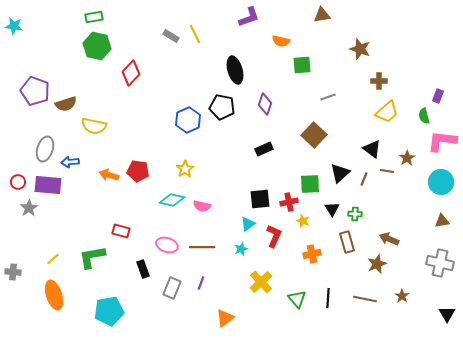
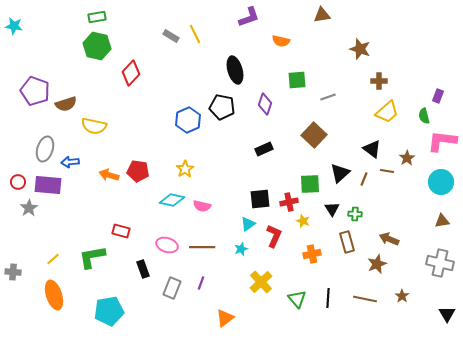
green rectangle at (94, 17): moved 3 px right
green square at (302, 65): moved 5 px left, 15 px down
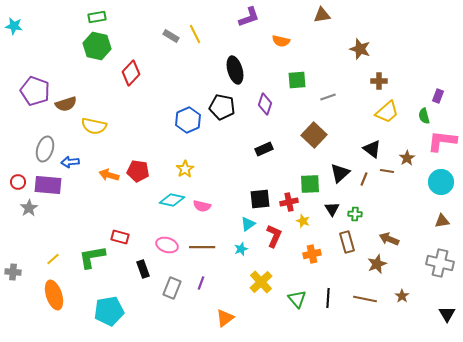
red rectangle at (121, 231): moved 1 px left, 6 px down
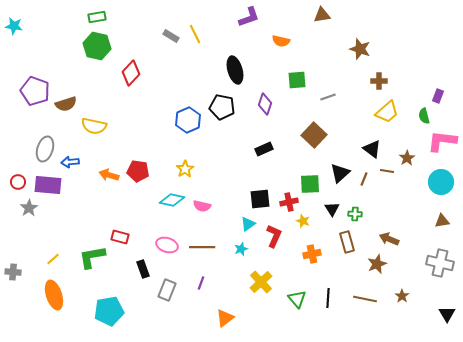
gray rectangle at (172, 288): moved 5 px left, 2 px down
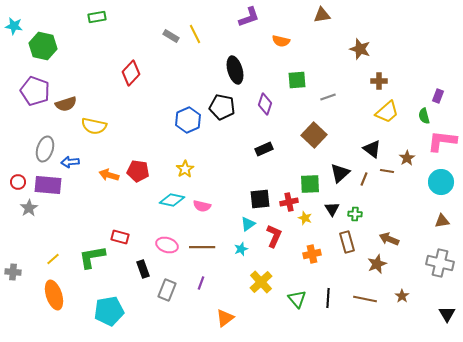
green hexagon at (97, 46): moved 54 px left
yellow star at (303, 221): moved 2 px right, 3 px up
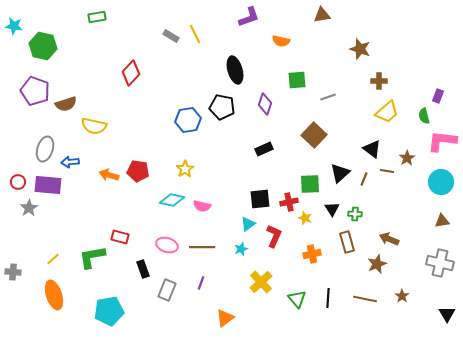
blue hexagon at (188, 120): rotated 15 degrees clockwise
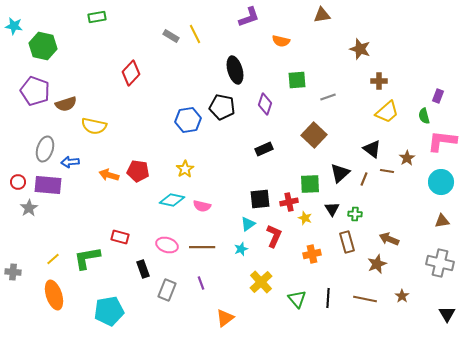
green L-shape at (92, 257): moved 5 px left, 1 px down
purple line at (201, 283): rotated 40 degrees counterclockwise
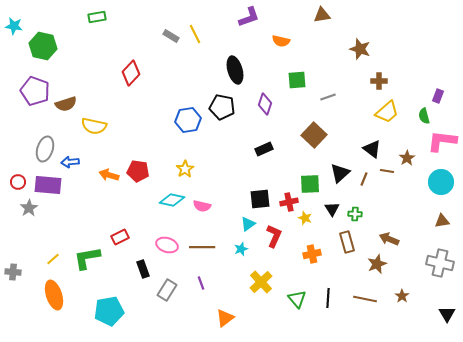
red rectangle at (120, 237): rotated 42 degrees counterclockwise
gray rectangle at (167, 290): rotated 10 degrees clockwise
